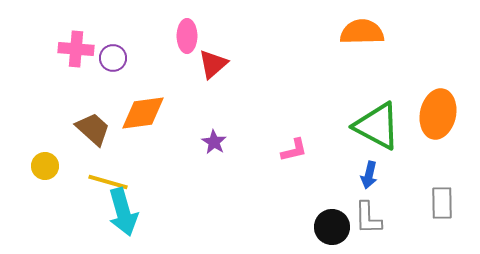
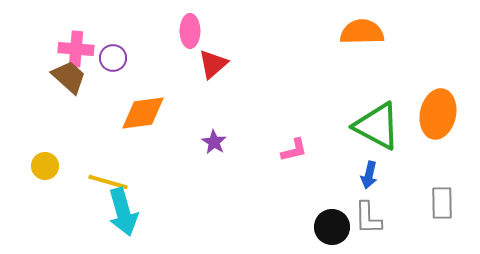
pink ellipse: moved 3 px right, 5 px up
brown trapezoid: moved 24 px left, 52 px up
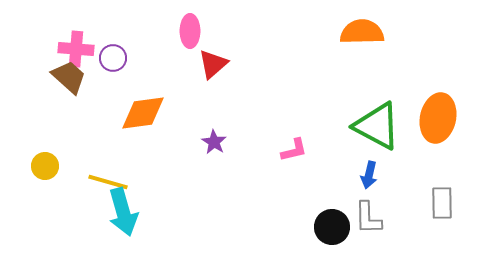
orange ellipse: moved 4 px down
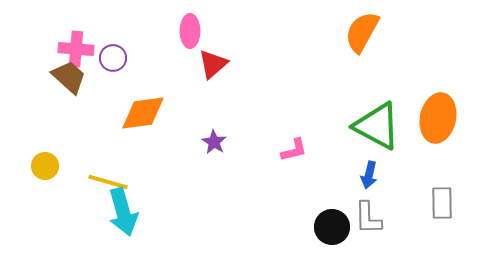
orange semicircle: rotated 60 degrees counterclockwise
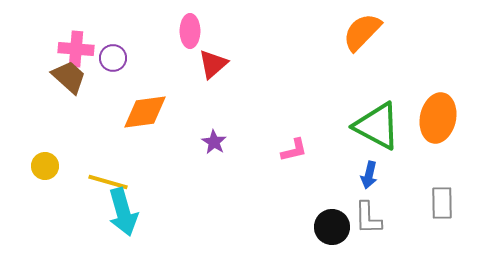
orange semicircle: rotated 15 degrees clockwise
orange diamond: moved 2 px right, 1 px up
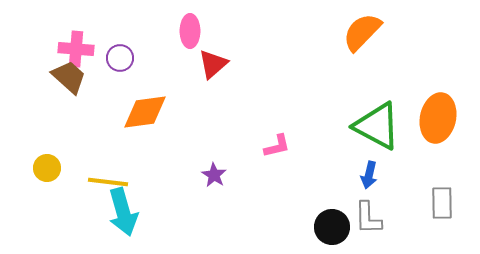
purple circle: moved 7 px right
purple star: moved 33 px down
pink L-shape: moved 17 px left, 4 px up
yellow circle: moved 2 px right, 2 px down
yellow line: rotated 9 degrees counterclockwise
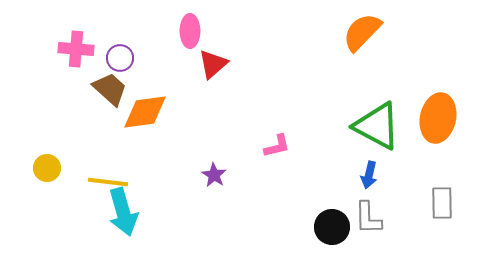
brown trapezoid: moved 41 px right, 12 px down
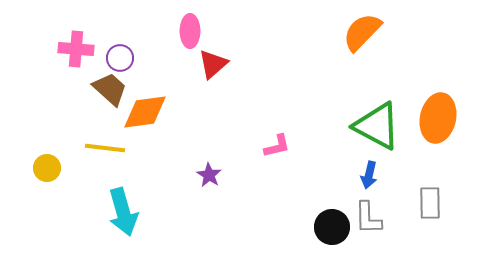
purple star: moved 5 px left
yellow line: moved 3 px left, 34 px up
gray rectangle: moved 12 px left
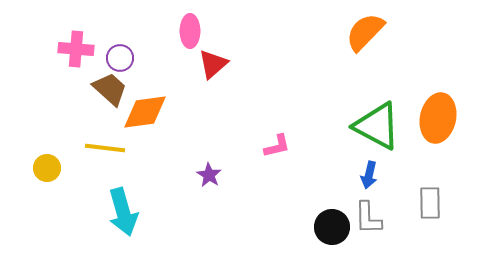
orange semicircle: moved 3 px right
